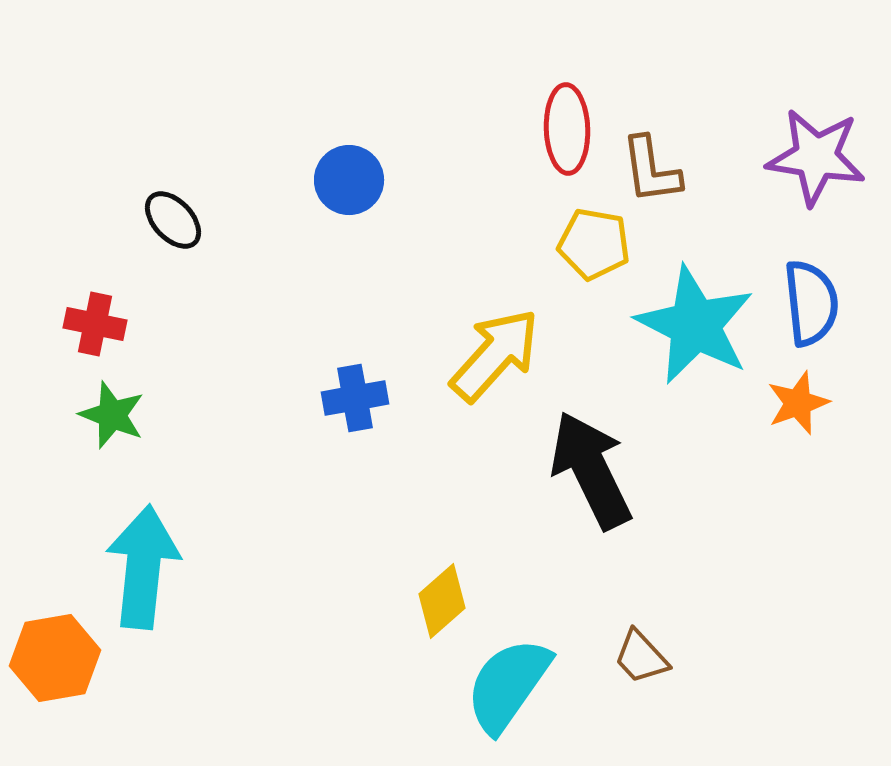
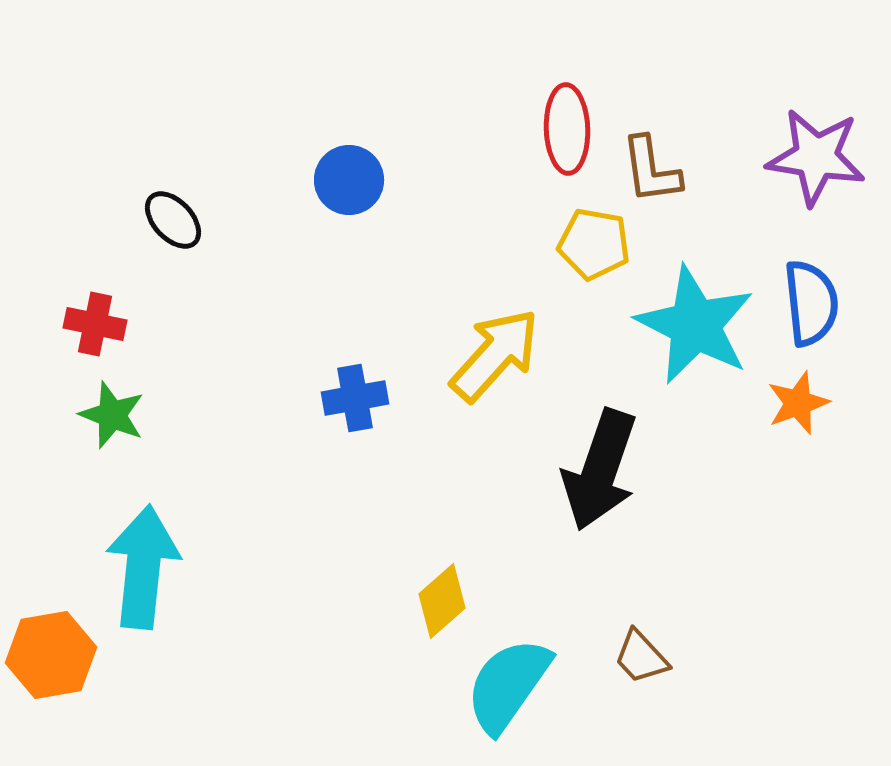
black arrow: moved 9 px right; rotated 135 degrees counterclockwise
orange hexagon: moved 4 px left, 3 px up
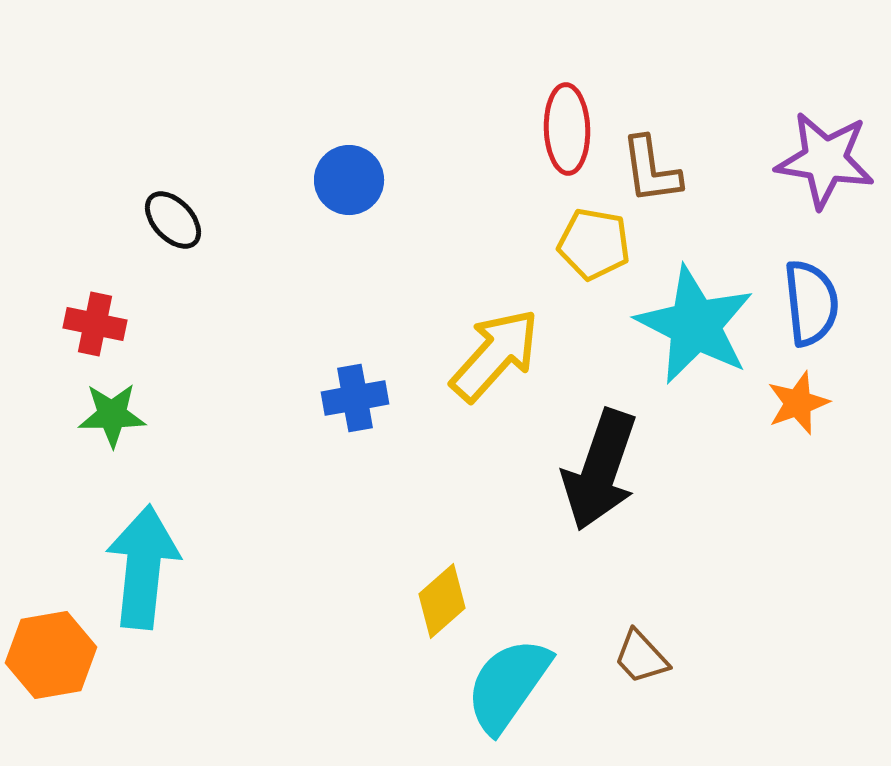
purple star: moved 9 px right, 3 px down
green star: rotated 22 degrees counterclockwise
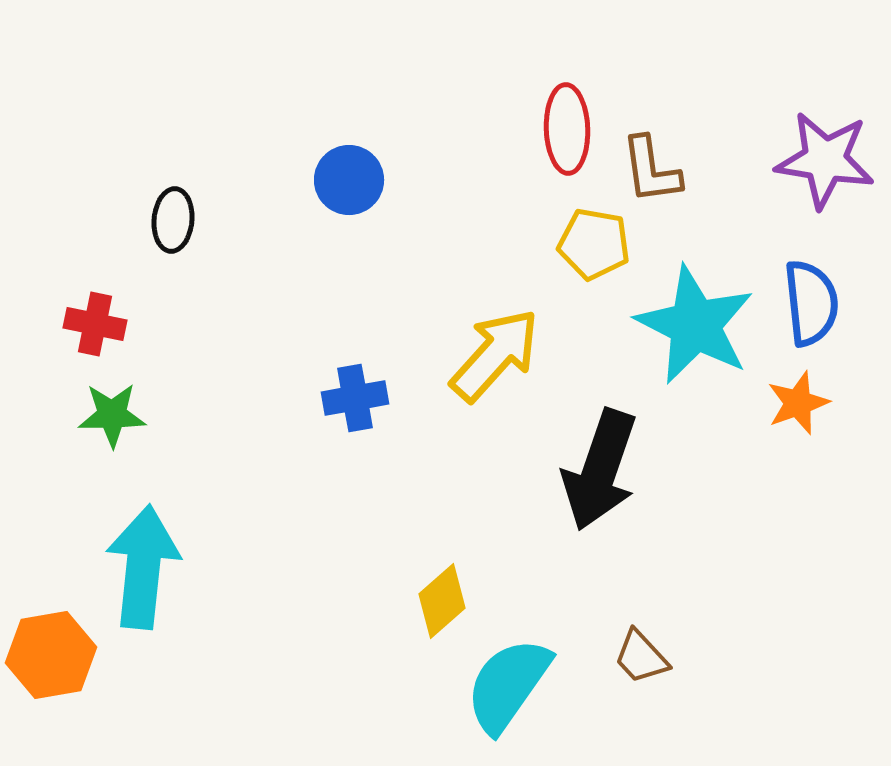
black ellipse: rotated 48 degrees clockwise
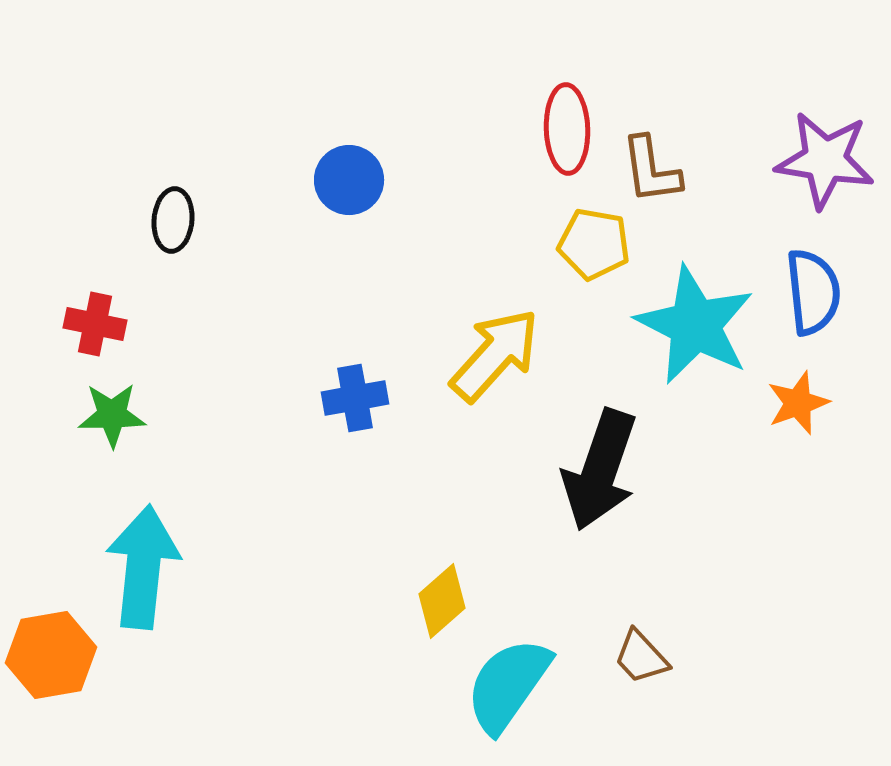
blue semicircle: moved 2 px right, 11 px up
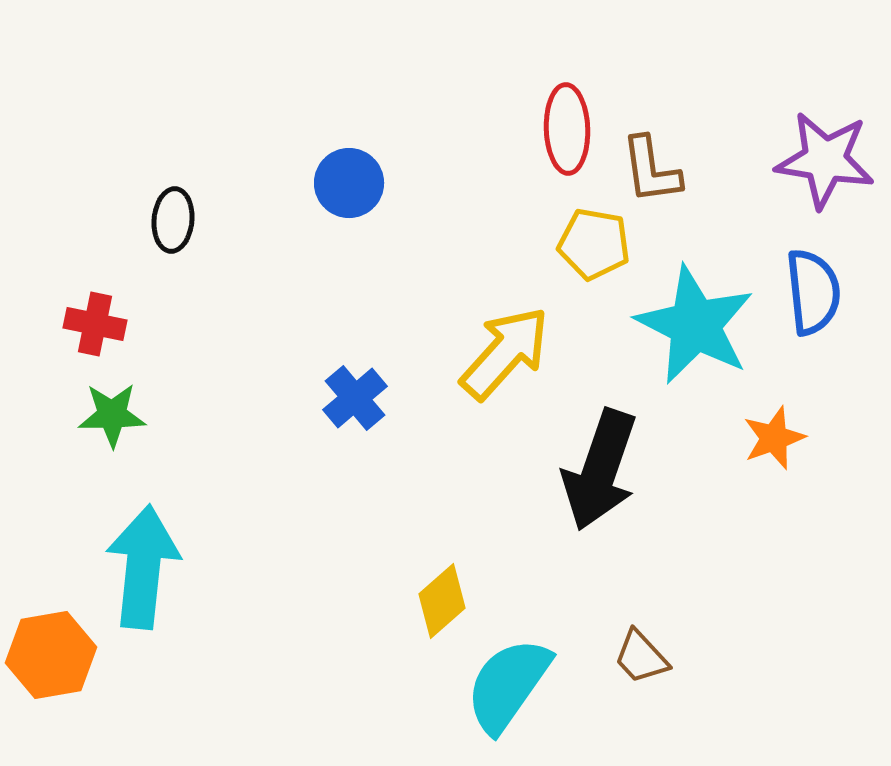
blue circle: moved 3 px down
yellow arrow: moved 10 px right, 2 px up
blue cross: rotated 30 degrees counterclockwise
orange star: moved 24 px left, 35 px down
